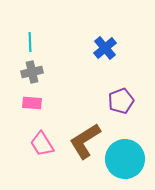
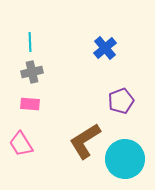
pink rectangle: moved 2 px left, 1 px down
pink trapezoid: moved 21 px left
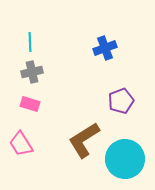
blue cross: rotated 20 degrees clockwise
pink rectangle: rotated 12 degrees clockwise
brown L-shape: moved 1 px left, 1 px up
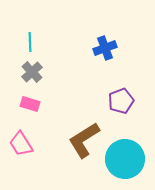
gray cross: rotated 30 degrees counterclockwise
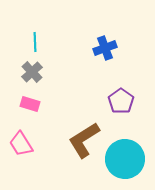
cyan line: moved 5 px right
purple pentagon: rotated 15 degrees counterclockwise
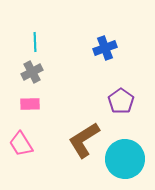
gray cross: rotated 15 degrees clockwise
pink rectangle: rotated 18 degrees counterclockwise
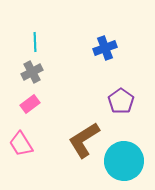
pink rectangle: rotated 36 degrees counterclockwise
cyan circle: moved 1 px left, 2 px down
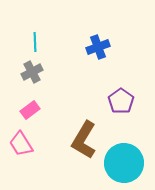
blue cross: moved 7 px left, 1 px up
pink rectangle: moved 6 px down
brown L-shape: rotated 27 degrees counterclockwise
cyan circle: moved 2 px down
